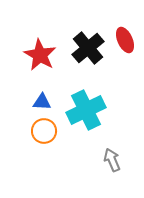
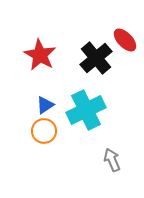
red ellipse: rotated 20 degrees counterclockwise
black cross: moved 8 px right, 10 px down
blue triangle: moved 3 px right, 3 px down; rotated 36 degrees counterclockwise
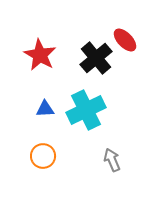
blue triangle: moved 4 px down; rotated 30 degrees clockwise
orange circle: moved 1 px left, 25 px down
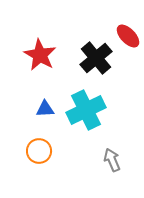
red ellipse: moved 3 px right, 4 px up
orange circle: moved 4 px left, 5 px up
